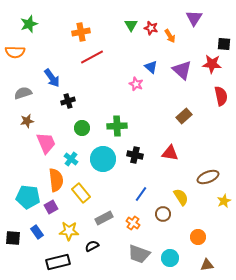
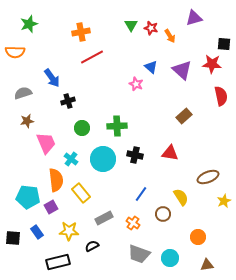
purple triangle at (194, 18): rotated 42 degrees clockwise
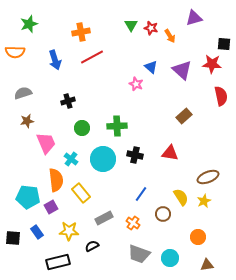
blue arrow at (52, 78): moved 3 px right, 18 px up; rotated 18 degrees clockwise
yellow star at (224, 201): moved 20 px left
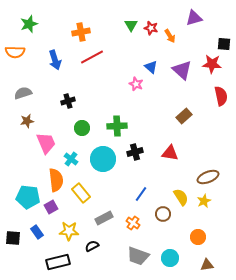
black cross at (135, 155): moved 3 px up; rotated 28 degrees counterclockwise
gray trapezoid at (139, 254): moved 1 px left, 2 px down
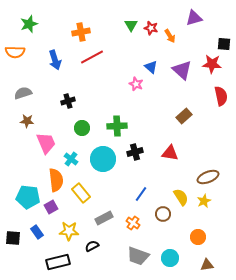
brown star at (27, 121): rotated 16 degrees clockwise
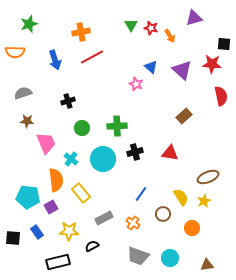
orange circle at (198, 237): moved 6 px left, 9 px up
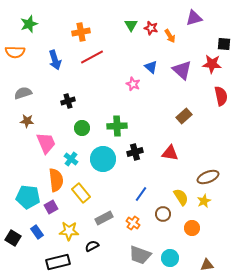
pink star at (136, 84): moved 3 px left
black square at (13, 238): rotated 28 degrees clockwise
gray trapezoid at (138, 256): moved 2 px right, 1 px up
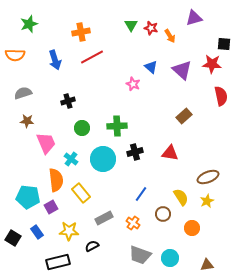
orange semicircle at (15, 52): moved 3 px down
yellow star at (204, 201): moved 3 px right
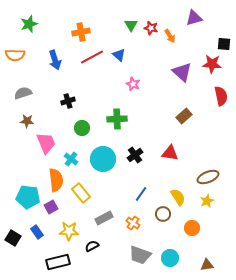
blue triangle at (151, 67): moved 32 px left, 12 px up
purple triangle at (182, 70): moved 2 px down
green cross at (117, 126): moved 7 px up
black cross at (135, 152): moved 3 px down; rotated 21 degrees counterclockwise
yellow semicircle at (181, 197): moved 3 px left
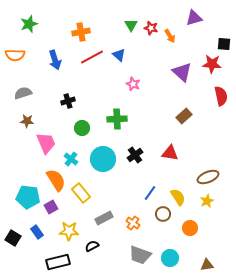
orange semicircle at (56, 180): rotated 25 degrees counterclockwise
blue line at (141, 194): moved 9 px right, 1 px up
orange circle at (192, 228): moved 2 px left
